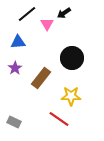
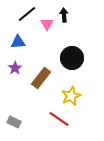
black arrow: moved 2 px down; rotated 120 degrees clockwise
yellow star: rotated 24 degrees counterclockwise
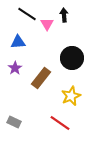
black line: rotated 72 degrees clockwise
red line: moved 1 px right, 4 px down
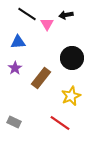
black arrow: moved 2 px right; rotated 96 degrees counterclockwise
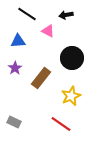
pink triangle: moved 1 px right, 7 px down; rotated 32 degrees counterclockwise
blue triangle: moved 1 px up
red line: moved 1 px right, 1 px down
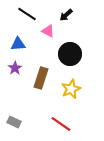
black arrow: rotated 32 degrees counterclockwise
blue triangle: moved 3 px down
black circle: moved 2 px left, 4 px up
brown rectangle: rotated 20 degrees counterclockwise
yellow star: moved 7 px up
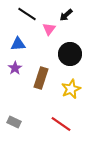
pink triangle: moved 1 px right, 2 px up; rotated 40 degrees clockwise
